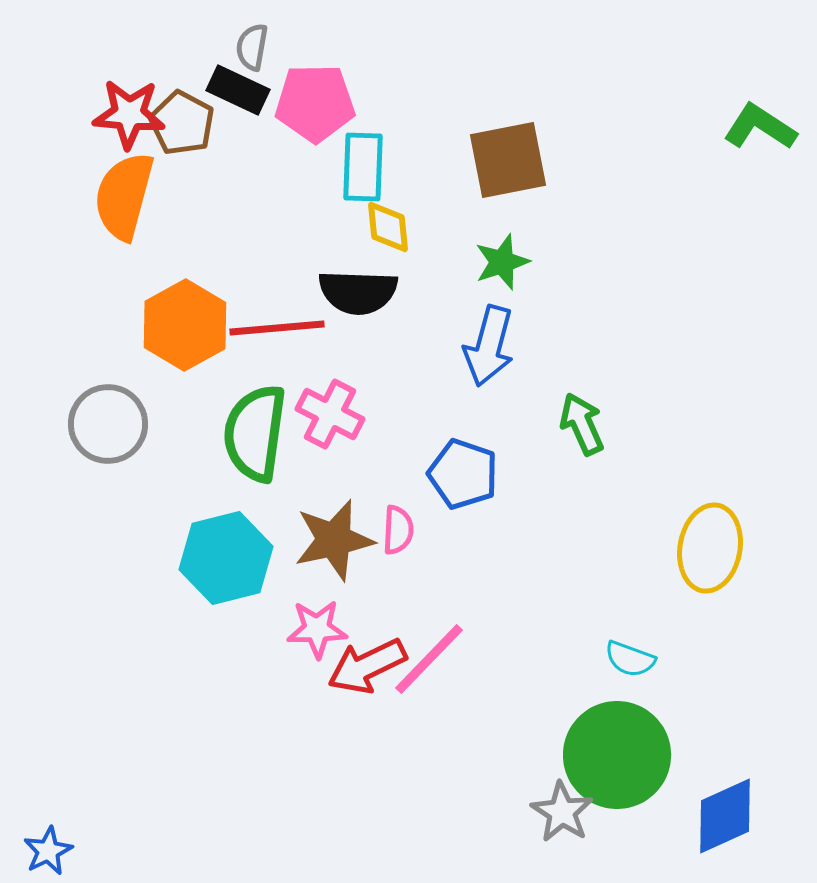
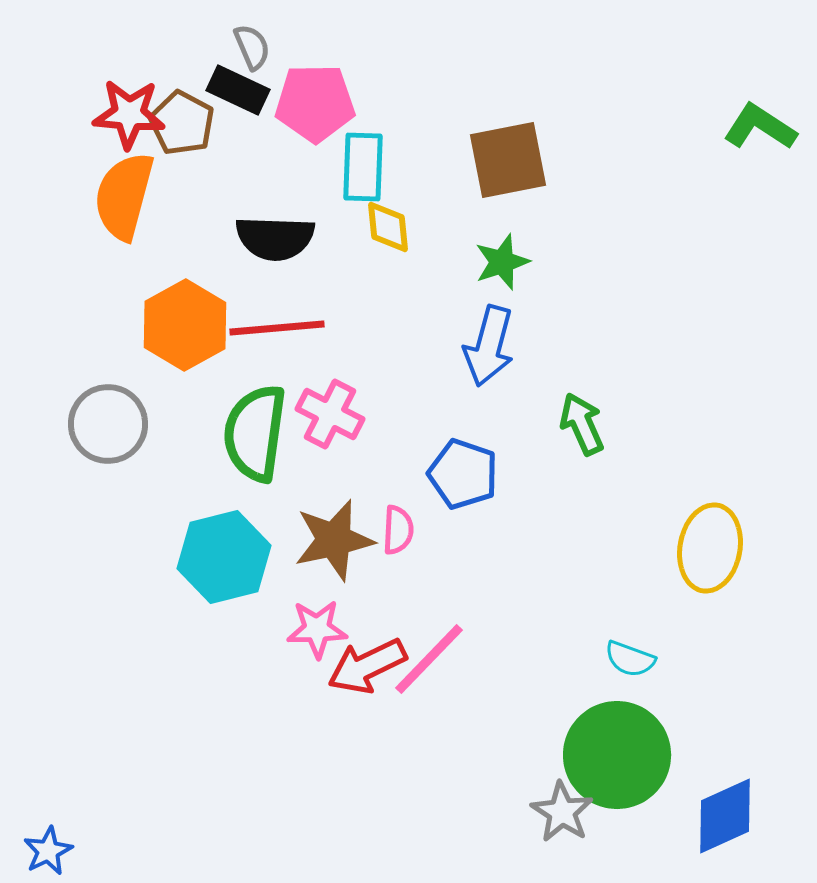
gray semicircle: rotated 147 degrees clockwise
black semicircle: moved 83 px left, 54 px up
cyan hexagon: moved 2 px left, 1 px up
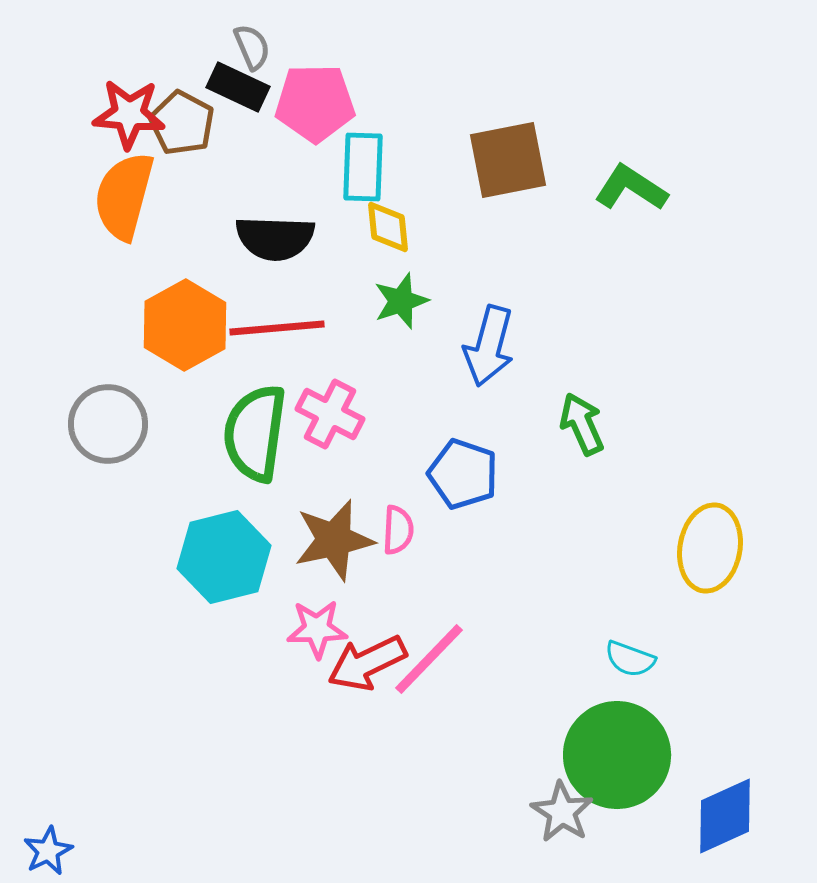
black rectangle: moved 3 px up
green L-shape: moved 129 px left, 61 px down
green star: moved 101 px left, 39 px down
red arrow: moved 3 px up
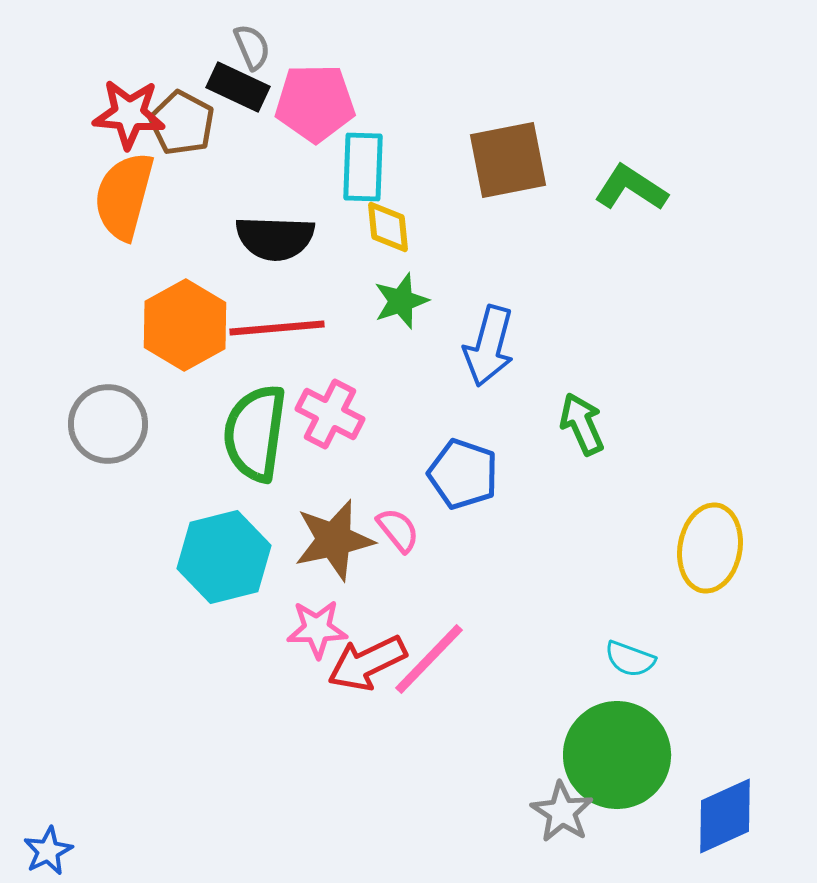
pink semicircle: rotated 42 degrees counterclockwise
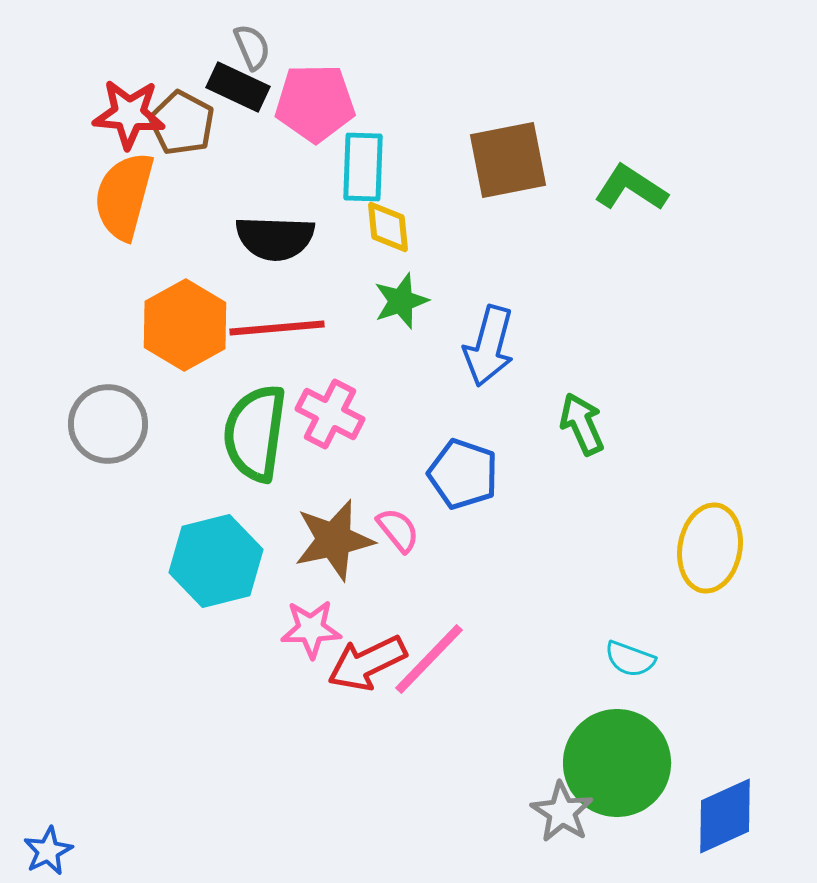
cyan hexagon: moved 8 px left, 4 px down
pink star: moved 6 px left
green circle: moved 8 px down
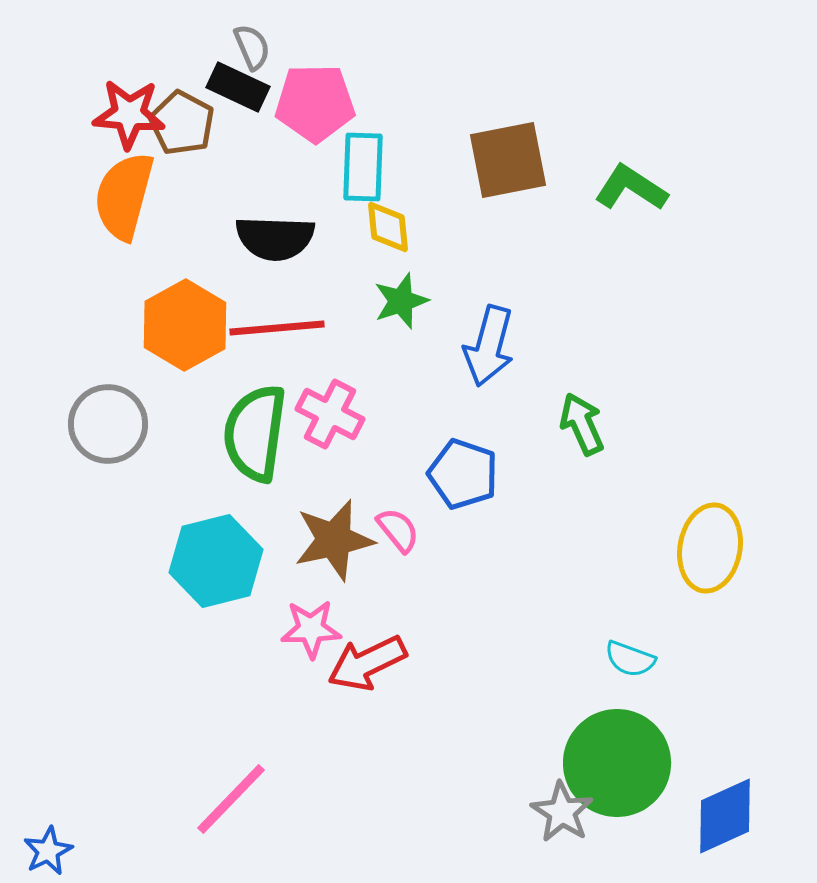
pink line: moved 198 px left, 140 px down
